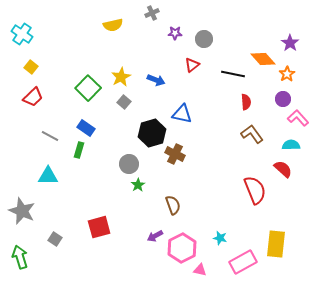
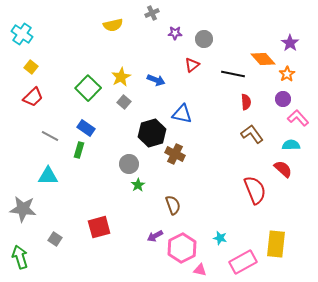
gray star at (22, 211): moved 1 px right, 2 px up; rotated 16 degrees counterclockwise
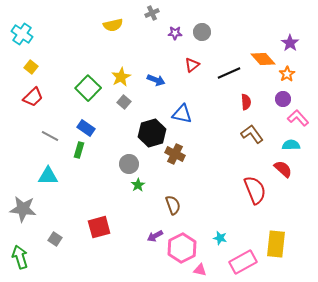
gray circle at (204, 39): moved 2 px left, 7 px up
black line at (233, 74): moved 4 px left, 1 px up; rotated 35 degrees counterclockwise
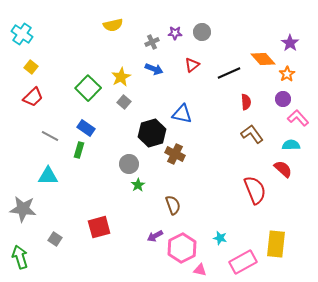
gray cross at (152, 13): moved 29 px down
blue arrow at (156, 80): moved 2 px left, 11 px up
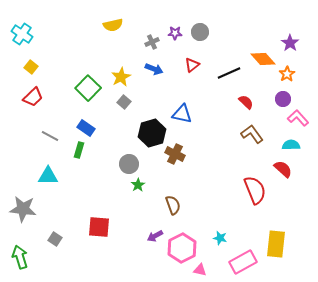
gray circle at (202, 32): moved 2 px left
red semicircle at (246, 102): rotated 42 degrees counterclockwise
red square at (99, 227): rotated 20 degrees clockwise
